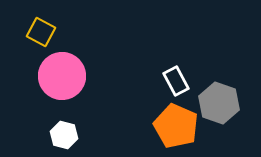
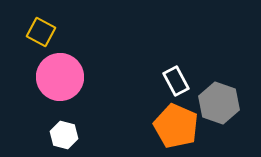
pink circle: moved 2 px left, 1 px down
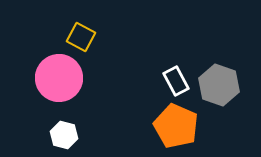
yellow square: moved 40 px right, 5 px down
pink circle: moved 1 px left, 1 px down
gray hexagon: moved 18 px up
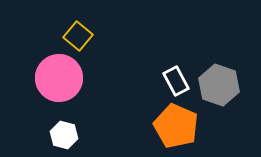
yellow square: moved 3 px left, 1 px up; rotated 12 degrees clockwise
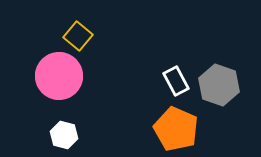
pink circle: moved 2 px up
orange pentagon: moved 3 px down
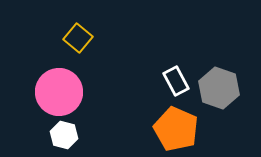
yellow square: moved 2 px down
pink circle: moved 16 px down
gray hexagon: moved 3 px down
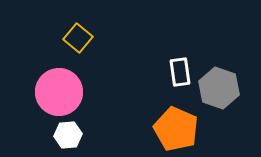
white rectangle: moved 4 px right, 9 px up; rotated 20 degrees clockwise
white hexagon: moved 4 px right; rotated 20 degrees counterclockwise
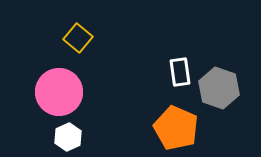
orange pentagon: moved 1 px up
white hexagon: moved 2 px down; rotated 20 degrees counterclockwise
